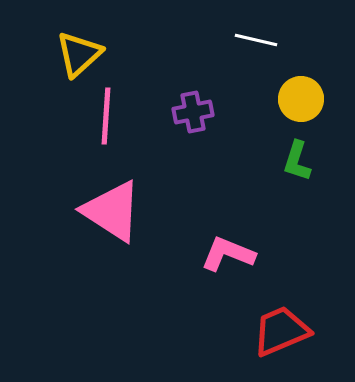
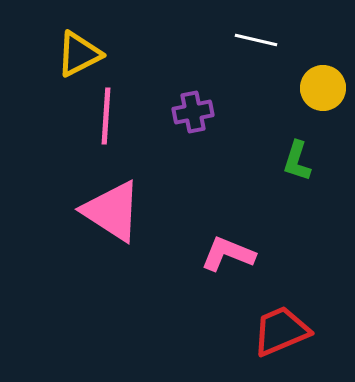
yellow triangle: rotated 15 degrees clockwise
yellow circle: moved 22 px right, 11 px up
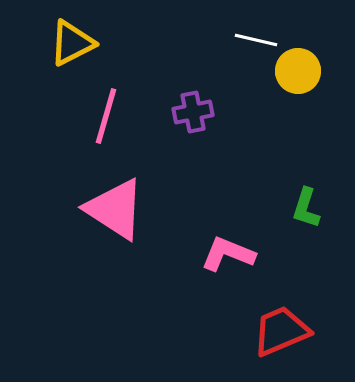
yellow triangle: moved 7 px left, 11 px up
yellow circle: moved 25 px left, 17 px up
pink line: rotated 12 degrees clockwise
green L-shape: moved 9 px right, 47 px down
pink triangle: moved 3 px right, 2 px up
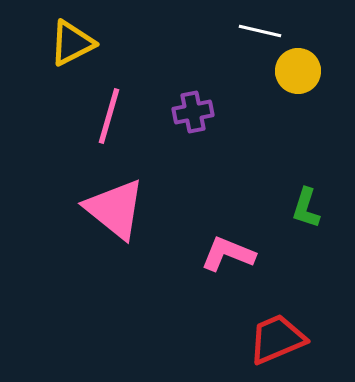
white line: moved 4 px right, 9 px up
pink line: moved 3 px right
pink triangle: rotated 6 degrees clockwise
red trapezoid: moved 4 px left, 8 px down
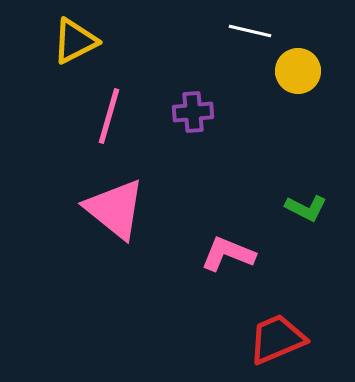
white line: moved 10 px left
yellow triangle: moved 3 px right, 2 px up
purple cross: rotated 6 degrees clockwise
green L-shape: rotated 81 degrees counterclockwise
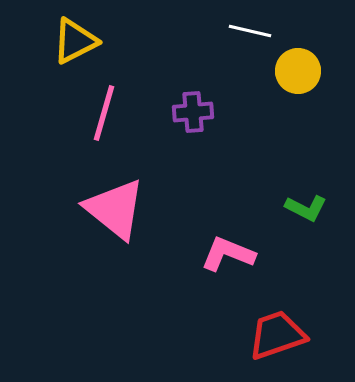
pink line: moved 5 px left, 3 px up
red trapezoid: moved 4 px up; rotated 4 degrees clockwise
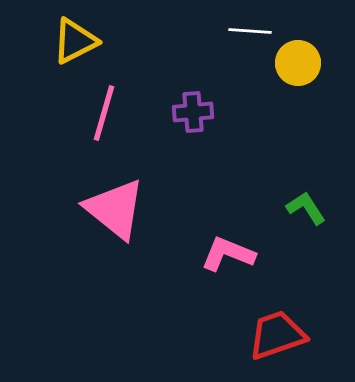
white line: rotated 9 degrees counterclockwise
yellow circle: moved 8 px up
green L-shape: rotated 150 degrees counterclockwise
